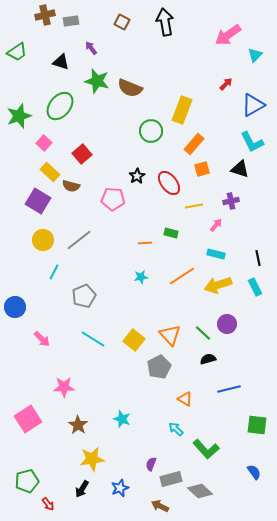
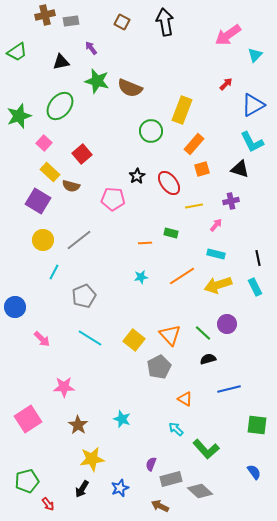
black triangle at (61, 62): rotated 30 degrees counterclockwise
cyan line at (93, 339): moved 3 px left, 1 px up
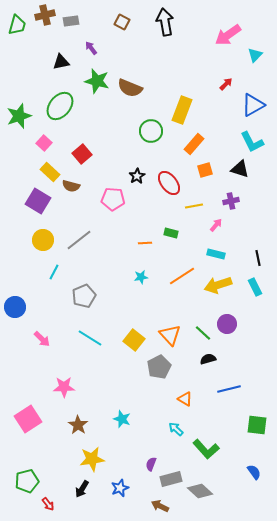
green trapezoid at (17, 52): moved 27 px up; rotated 40 degrees counterclockwise
orange square at (202, 169): moved 3 px right, 1 px down
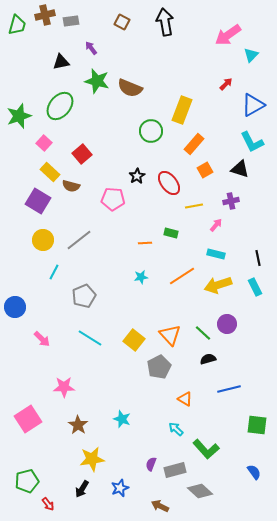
cyan triangle at (255, 55): moved 4 px left
orange square at (205, 170): rotated 14 degrees counterclockwise
gray rectangle at (171, 479): moved 4 px right, 9 px up
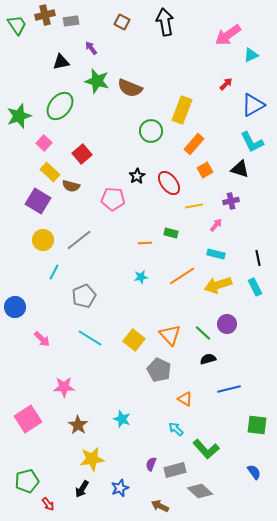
green trapezoid at (17, 25): rotated 50 degrees counterclockwise
cyan triangle at (251, 55): rotated 21 degrees clockwise
gray pentagon at (159, 367): moved 3 px down; rotated 20 degrees counterclockwise
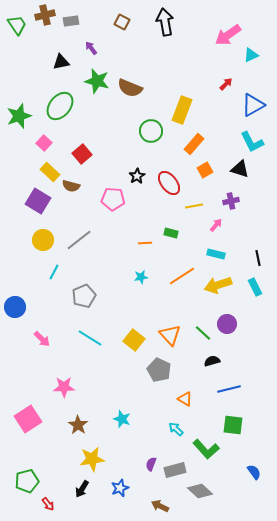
black semicircle at (208, 359): moved 4 px right, 2 px down
green square at (257, 425): moved 24 px left
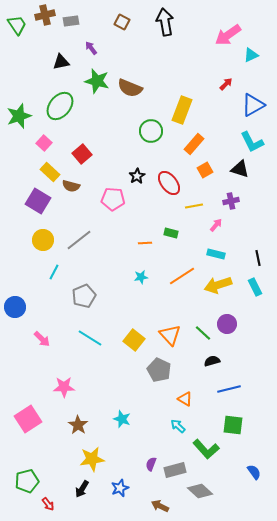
cyan arrow at (176, 429): moved 2 px right, 3 px up
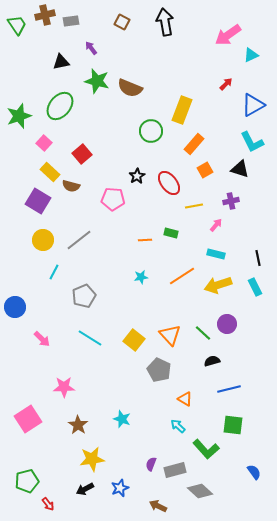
orange line at (145, 243): moved 3 px up
black arrow at (82, 489): moved 3 px right; rotated 30 degrees clockwise
brown arrow at (160, 506): moved 2 px left
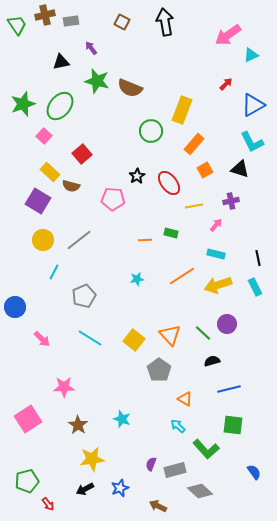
green star at (19, 116): moved 4 px right, 12 px up
pink square at (44, 143): moved 7 px up
cyan star at (141, 277): moved 4 px left, 2 px down
gray pentagon at (159, 370): rotated 10 degrees clockwise
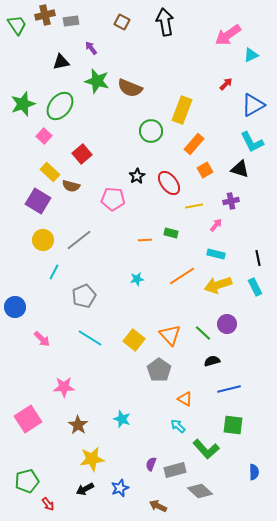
blue semicircle at (254, 472): rotated 35 degrees clockwise
